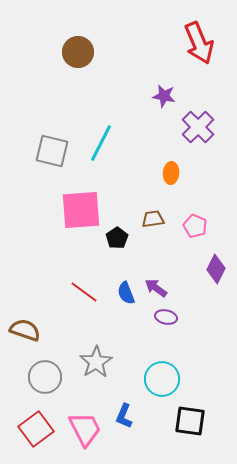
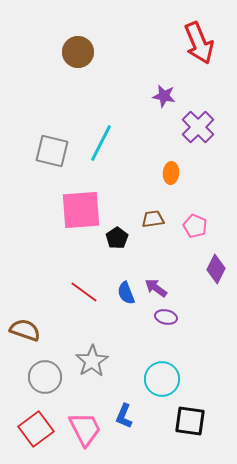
gray star: moved 4 px left, 1 px up
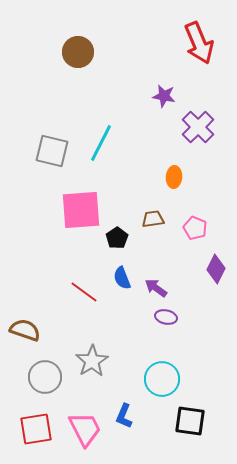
orange ellipse: moved 3 px right, 4 px down
pink pentagon: moved 2 px down
blue semicircle: moved 4 px left, 15 px up
red square: rotated 28 degrees clockwise
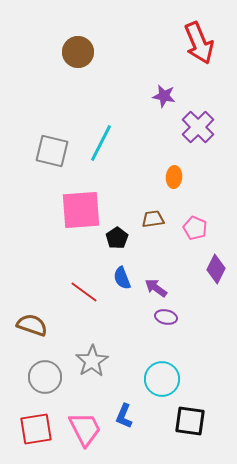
brown semicircle: moved 7 px right, 5 px up
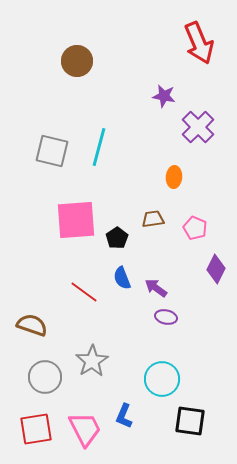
brown circle: moved 1 px left, 9 px down
cyan line: moved 2 px left, 4 px down; rotated 12 degrees counterclockwise
pink square: moved 5 px left, 10 px down
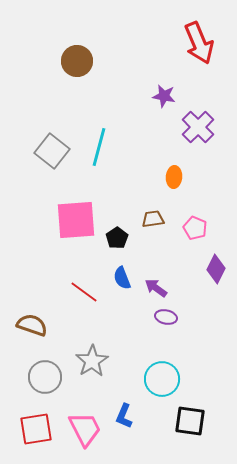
gray square: rotated 24 degrees clockwise
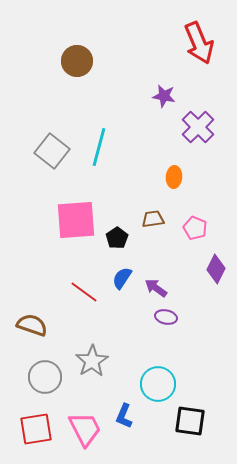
blue semicircle: rotated 55 degrees clockwise
cyan circle: moved 4 px left, 5 px down
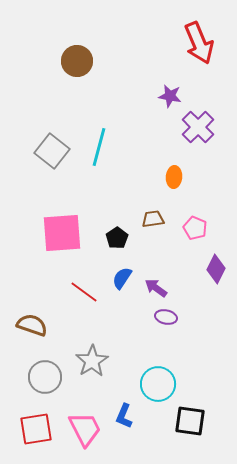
purple star: moved 6 px right
pink square: moved 14 px left, 13 px down
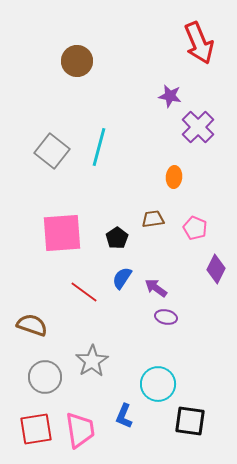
pink trapezoid: moved 5 px left, 1 px down; rotated 18 degrees clockwise
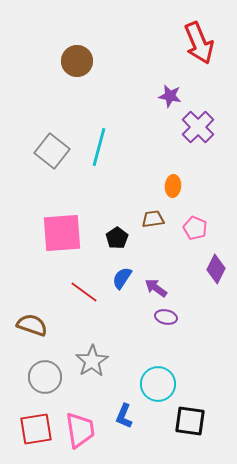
orange ellipse: moved 1 px left, 9 px down
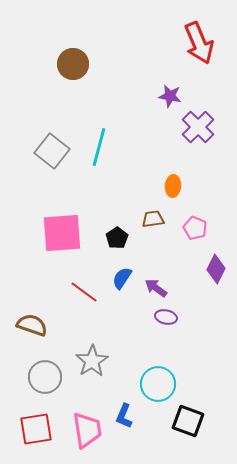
brown circle: moved 4 px left, 3 px down
black square: moved 2 px left; rotated 12 degrees clockwise
pink trapezoid: moved 7 px right
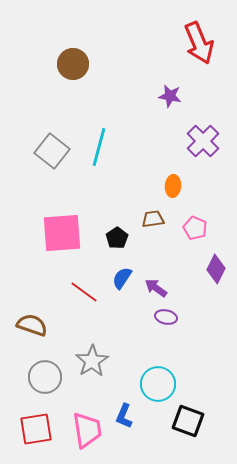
purple cross: moved 5 px right, 14 px down
